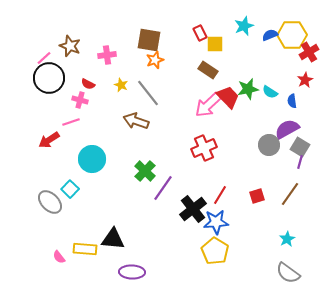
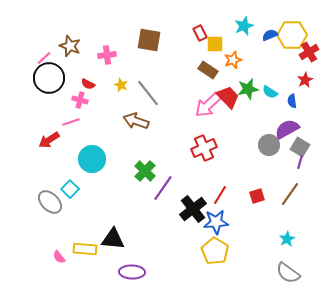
orange star at (155, 60): moved 78 px right
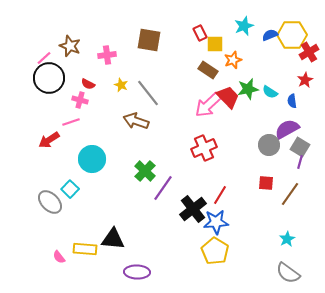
red square at (257, 196): moved 9 px right, 13 px up; rotated 21 degrees clockwise
purple ellipse at (132, 272): moved 5 px right
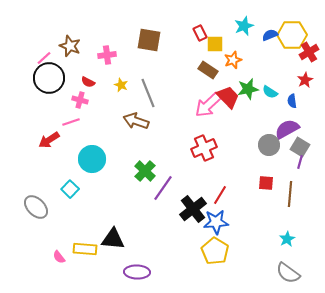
red semicircle at (88, 84): moved 2 px up
gray line at (148, 93): rotated 16 degrees clockwise
brown line at (290, 194): rotated 30 degrees counterclockwise
gray ellipse at (50, 202): moved 14 px left, 5 px down
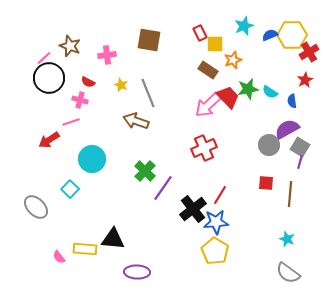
cyan star at (287, 239): rotated 21 degrees counterclockwise
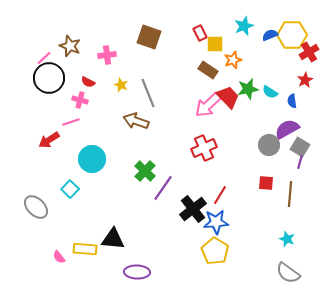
brown square at (149, 40): moved 3 px up; rotated 10 degrees clockwise
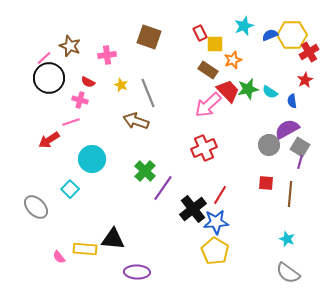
red trapezoid at (228, 97): moved 6 px up
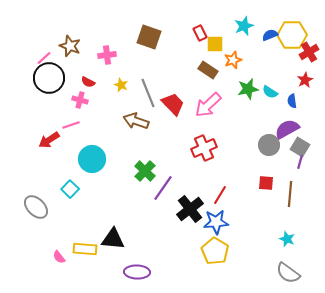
red trapezoid at (228, 91): moved 55 px left, 13 px down
pink line at (71, 122): moved 3 px down
black cross at (193, 209): moved 3 px left
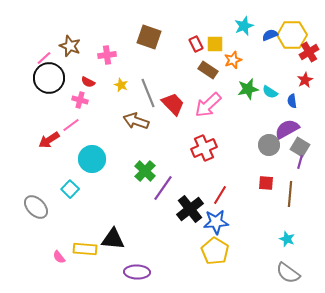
red rectangle at (200, 33): moved 4 px left, 11 px down
pink line at (71, 125): rotated 18 degrees counterclockwise
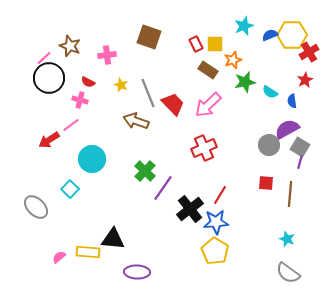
green star at (248, 89): moved 3 px left, 7 px up
yellow rectangle at (85, 249): moved 3 px right, 3 px down
pink semicircle at (59, 257): rotated 88 degrees clockwise
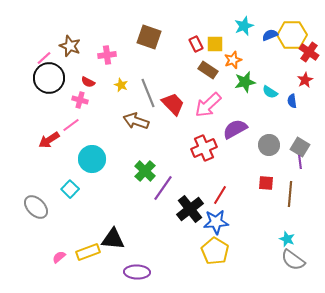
red cross at (309, 52): rotated 24 degrees counterclockwise
purple semicircle at (287, 129): moved 52 px left
purple line at (300, 162): rotated 24 degrees counterclockwise
yellow rectangle at (88, 252): rotated 25 degrees counterclockwise
gray semicircle at (288, 273): moved 5 px right, 13 px up
